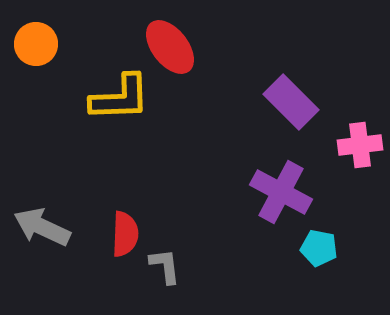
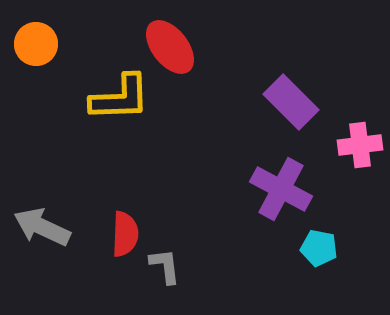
purple cross: moved 3 px up
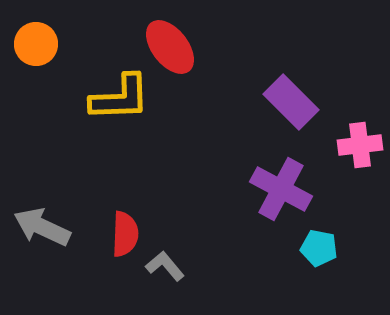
gray L-shape: rotated 33 degrees counterclockwise
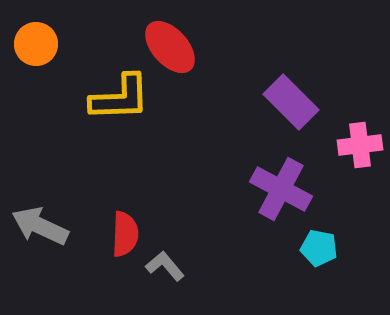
red ellipse: rotated 4 degrees counterclockwise
gray arrow: moved 2 px left, 1 px up
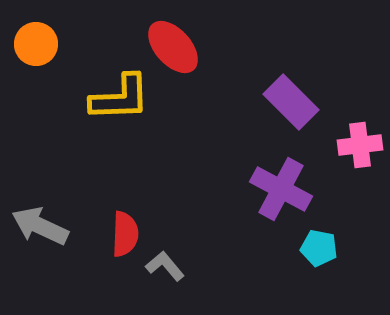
red ellipse: moved 3 px right
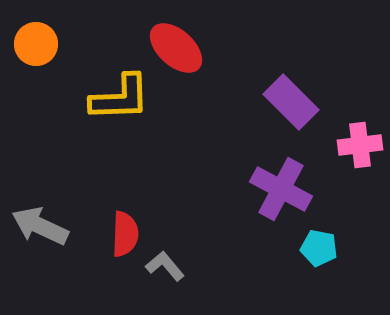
red ellipse: moved 3 px right, 1 px down; rotated 6 degrees counterclockwise
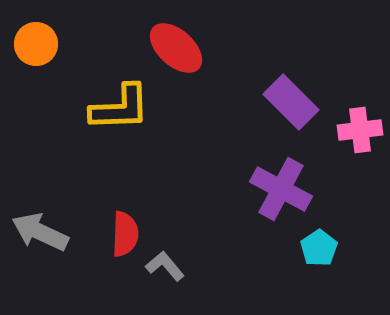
yellow L-shape: moved 10 px down
pink cross: moved 15 px up
gray arrow: moved 6 px down
cyan pentagon: rotated 27 degrees clockwise
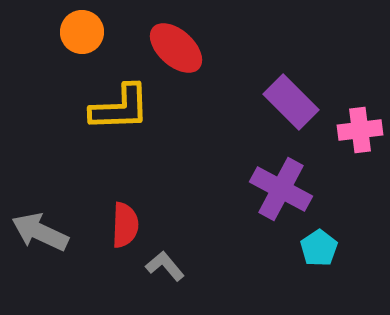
orange circle: moved 46 px right, 12 px up
red semicircle: moved 9 px up
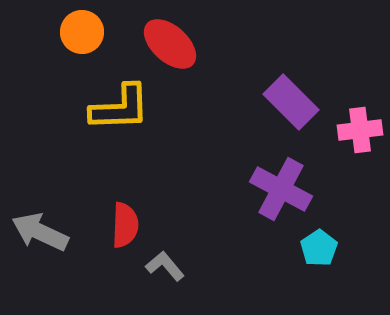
red ellipse: moved 6 px left, 4 px up
